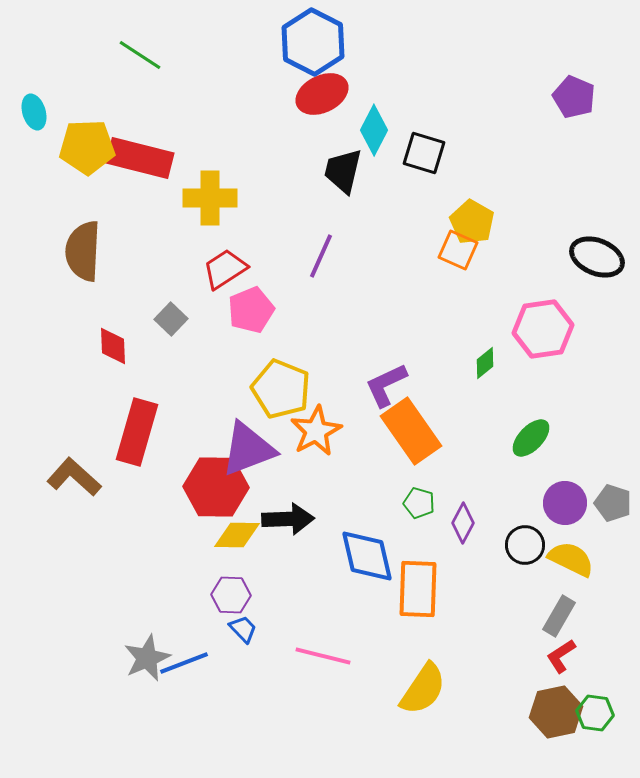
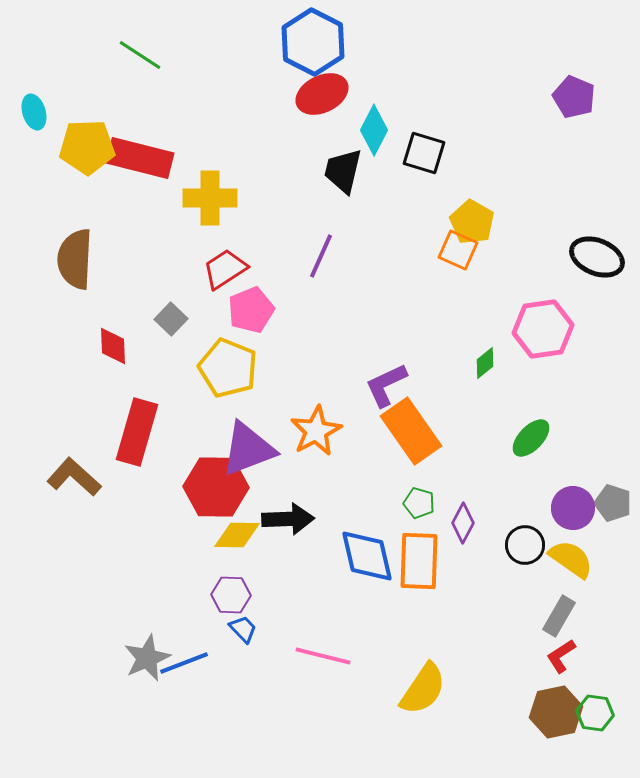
brown semicircle at (83, 251): moved 8 px left, 8 px down
yellow pentagon at (281, 389): moved 53 px left, 21 px up
purple circle at (565, 503): moved 8 px right, 5 px down
yellow semicircle at (571, 559): rotated 9 degrees clockwise
orange rectangle at (418, 589): moved 1 px right, 28 px up
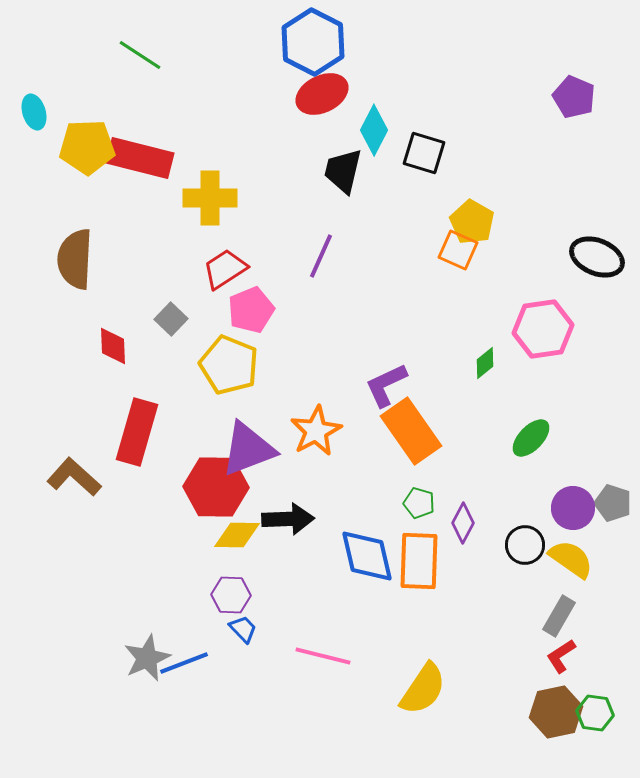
yellow pentagon at (228, 368): moved 1 px right, 3 px up
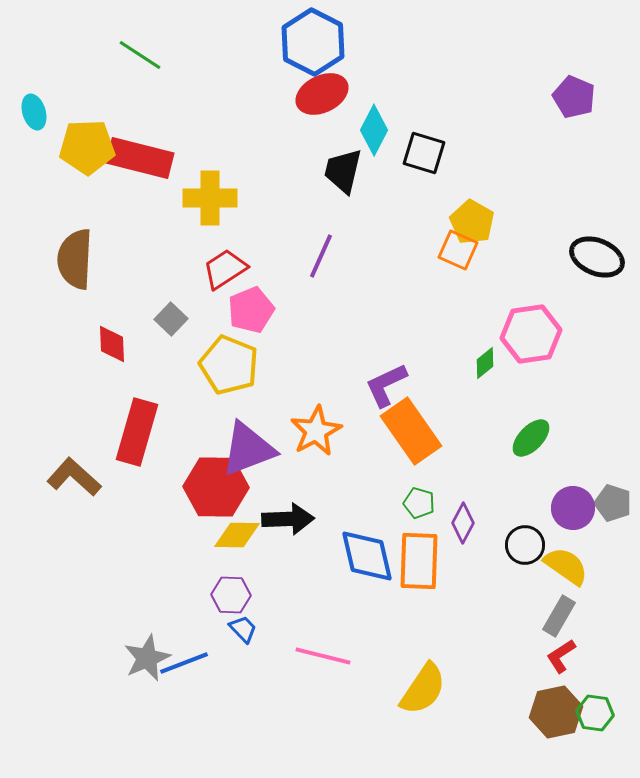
pink hexagon at (543, 329): moved 12 px left, 5 px down
red diamond at (113, 346): moved 1 px left, 2 px up
yellow semicircle at (571, 559): moved 5 px left, 7 px down
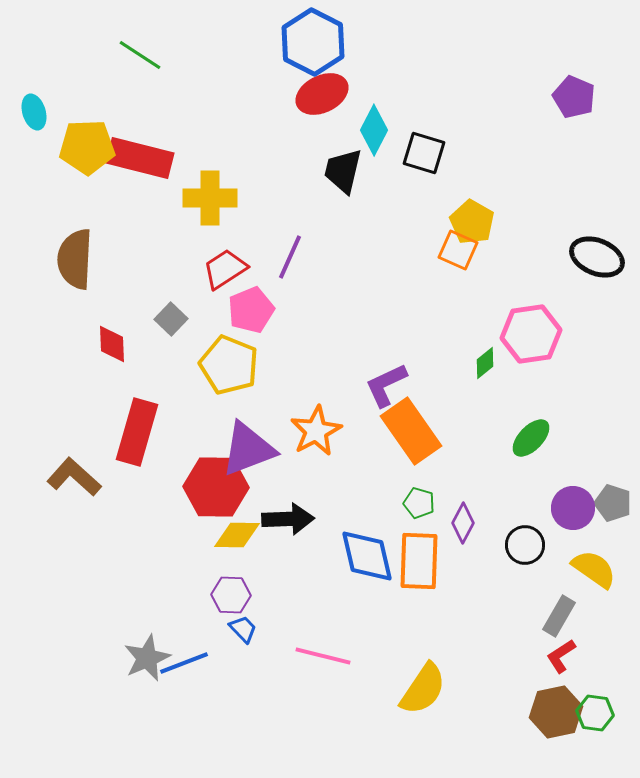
purple line at (321, 256): moved 31 px left, 1 px down
yellow semicircle at (566, 566): moved 28 px right, 3 px down
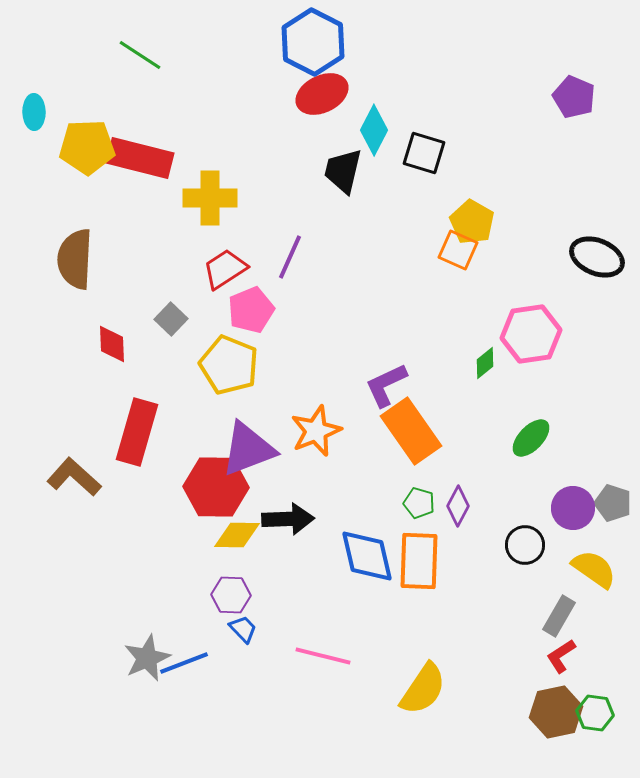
cyan ellipse at (34, 112): rotated 16 degrees clockwise
orange star at (316, 431): rotated 6 degrees clockwise
purple diamond at (463, 523): moved 5 px left, 17 px up
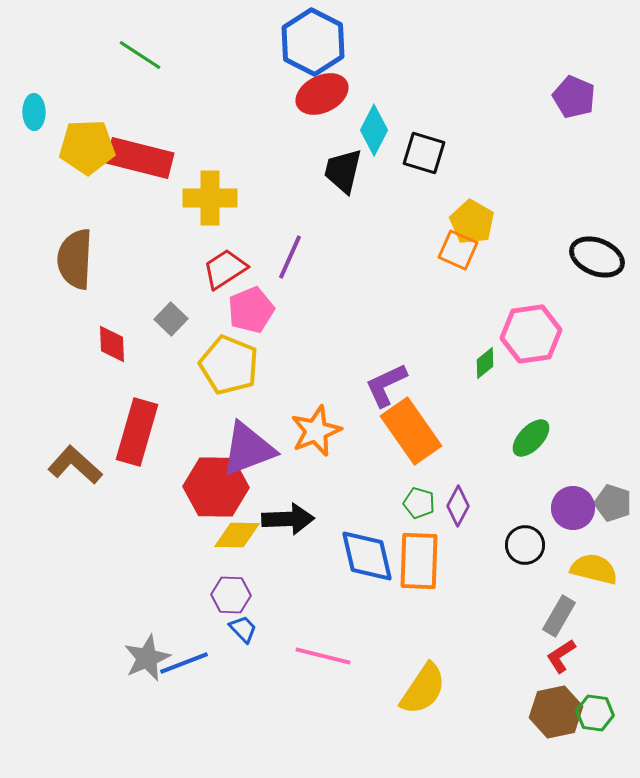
brown L-shape at (74, 477): moved 1 px right, 12 px up
yellow semicircle at (594, 569): rotated 21 degrees counterclockwise
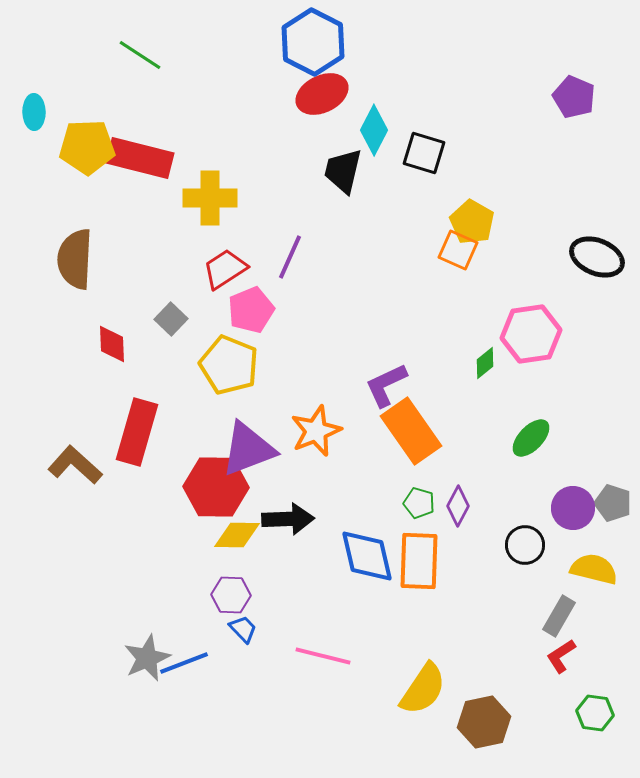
brown hexagon at (556, 712): moved 72 px left, 10 px down
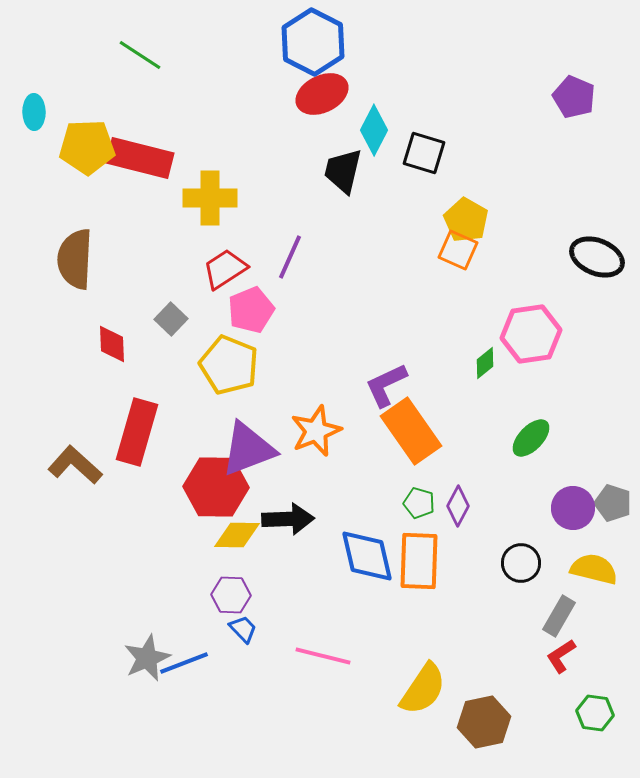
yellow pentagon at (472, 222): moved 6 px left, 2 px up
black circle at (525, 545): moved 4 px left, 18 px down
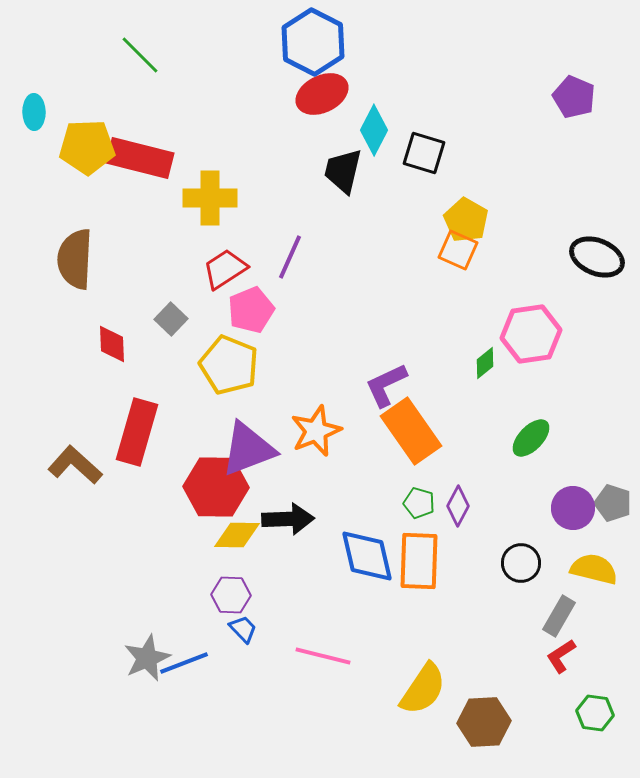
green line at (140, 55): rotated 12 degrees clockwise
brown hexagon at (484, 722): rotated 9 degrees clockwise
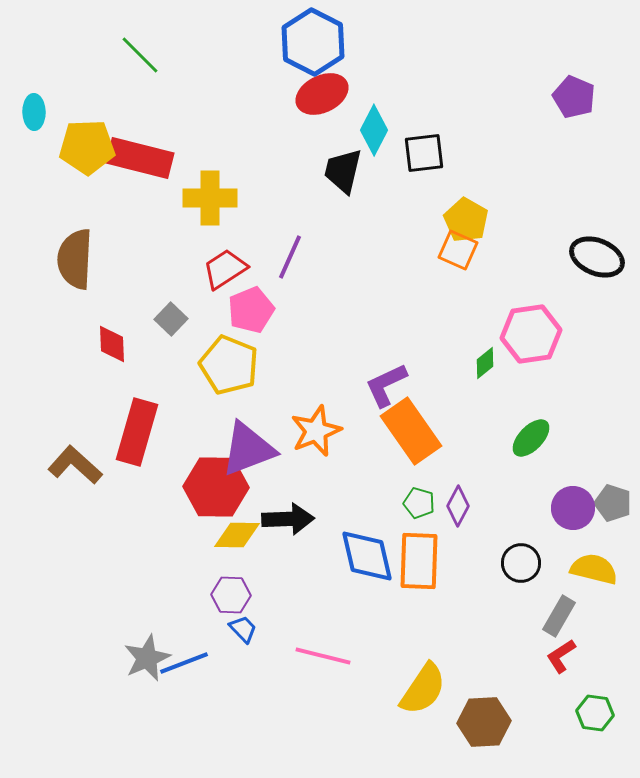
black square at (424, 153): rotated 24 degrees counterclockwise
